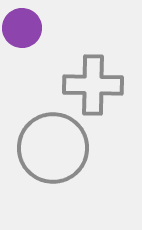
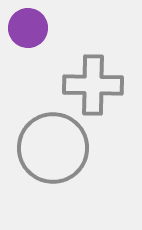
purple circle: moved 6 px right
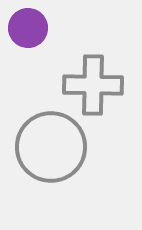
gray circle: moved 2 px left, 1 px up
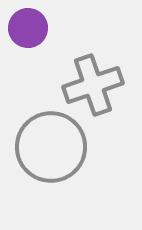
gray cross: rotated 20 degrees counterclockwise
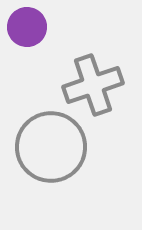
purple circle: moved 1 px left, 1 px up
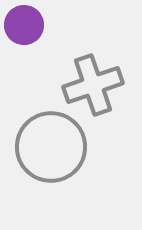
purple circle: moved 3 px left, 2 px up
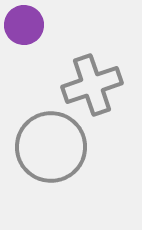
gray cross: moved 1 px left
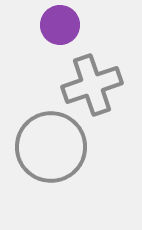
purple circle: moved 36 px right
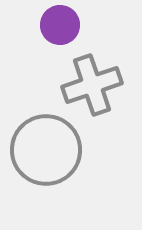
gray circle: moved 5 px left, 3 px down
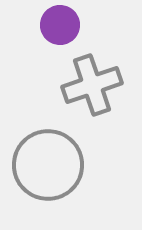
gray circle: moved 2 px right, 15 px down
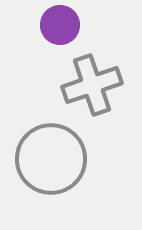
gray circle: moved 3 px right, 6 px up
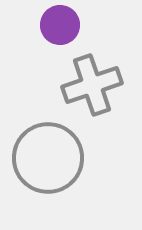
gray circle: moved 3 px left, 1 px up
